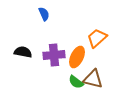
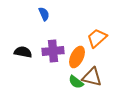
purple cross: moved 1 px left, 4 px up
brown triangle: moved 1 px left, 2 px up
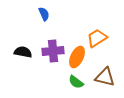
orange trapezoid: rotated 10 degrees clockwise
brown triangle: moved 13 px right
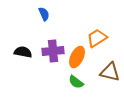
brown triangle: moved 5 px right, 5 px up
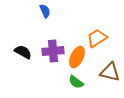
blue semicircle: moved 1 px right, 3 px up
black semicircle: rotated 18 degrees clockwise
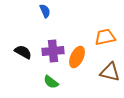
orange trapezoid: moved 8 px right, 1 px up; rotated 20 degrees clockwise
green semicircle: moved 25 px left
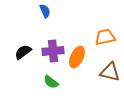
black semicircle: rotated 66 degrees counterclockwise
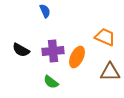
orange trapezoid: rotated 35 degrees clockwise
black semicircle: moved 2 px left, 2 px up; rotated 114 degrees counterclockwise
brown triangle: rotated 15 degrees counterclockwise
